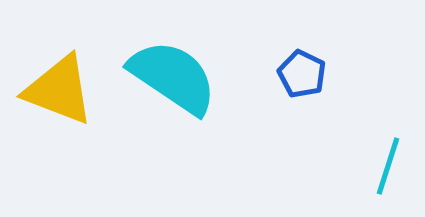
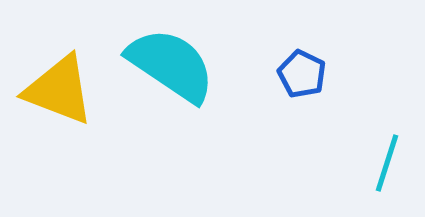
cyan semicircle: moved 2 px left, 12 px up
cyan line: moved 1 px left, 3 px up
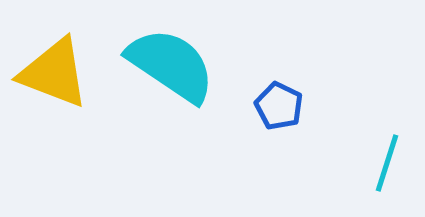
blue pentagon: moved 23 px left, 32 px down
yellow triangle: moved 5 px left, 17 px up
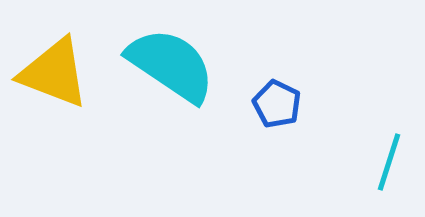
blue pentagon: moved 2 px left, 2 px up
cyan line: moved 2 px right, 1 px up
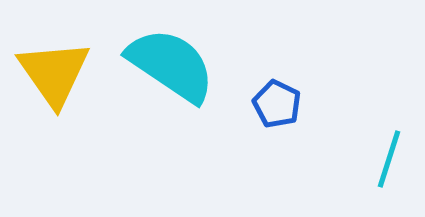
yellow triangle: rotated 34 degrees clockwise
cyan line: moved 3 px up
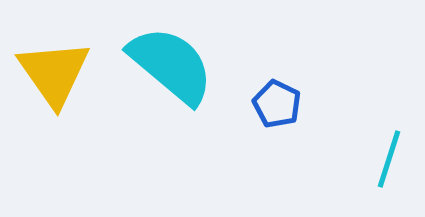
cyan semicircle: rotated 6 degrees clockwise
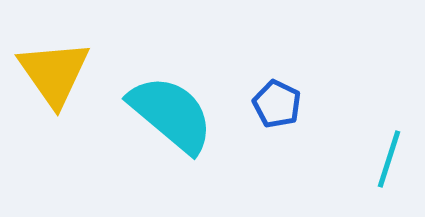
cyan semicircle: moved 49 px down
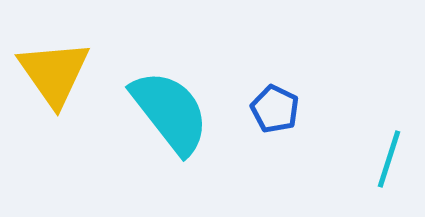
blue pentagon: moved 2 px left, 5 px down
cyan semicircle: moved 1 px left, 2 px up; rotated 12 degrees clockwise
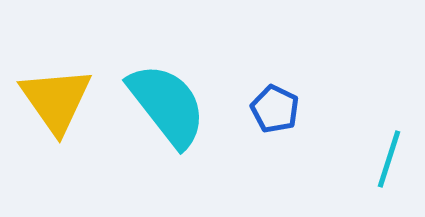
yellow triangle: moved 2 px right, 27 px down
cyan semicircle: moved 3 px left, 7 px up
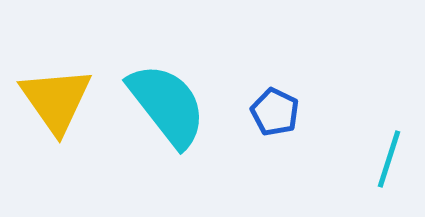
blue pentagon: moved 3 px down
